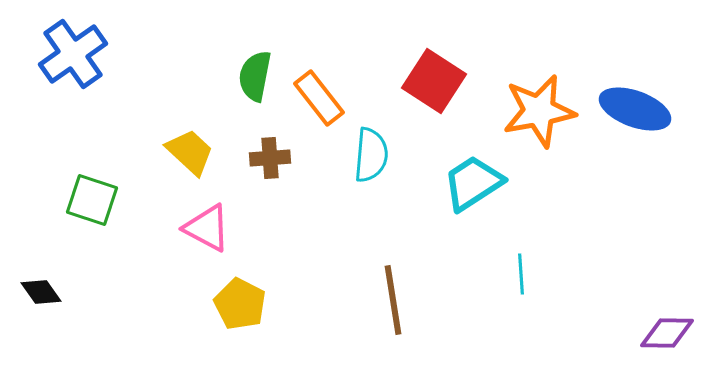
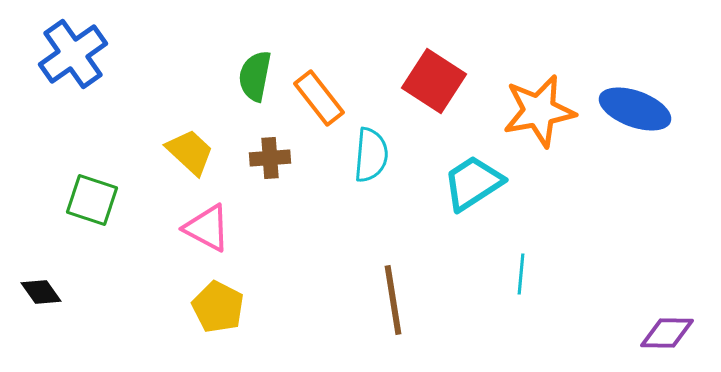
cyan line: rotated 9 degrees clockwise
yellow pentagon: moved 22 px left, 3 px down
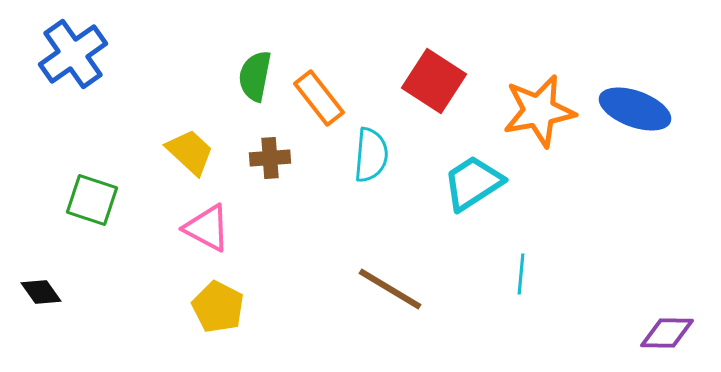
brown line: moved 3 px left, 11 px up; rotated 50 degrees counterclockwise
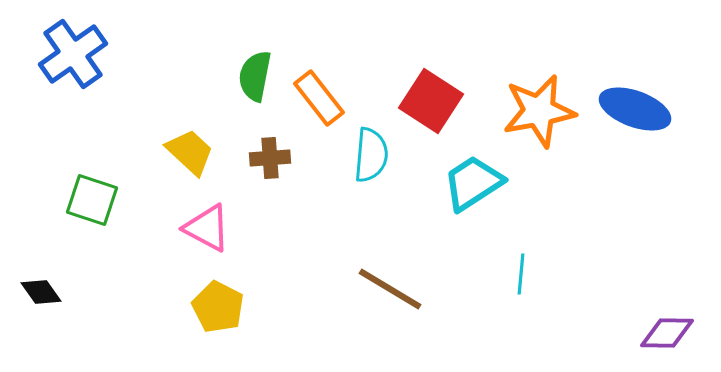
red square: moved 3 px left, 20 px down
